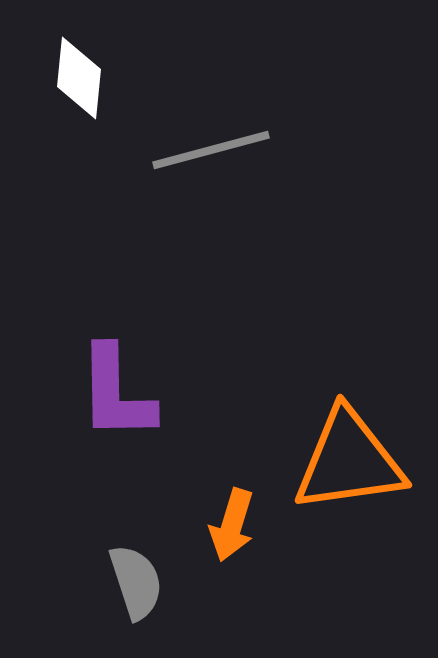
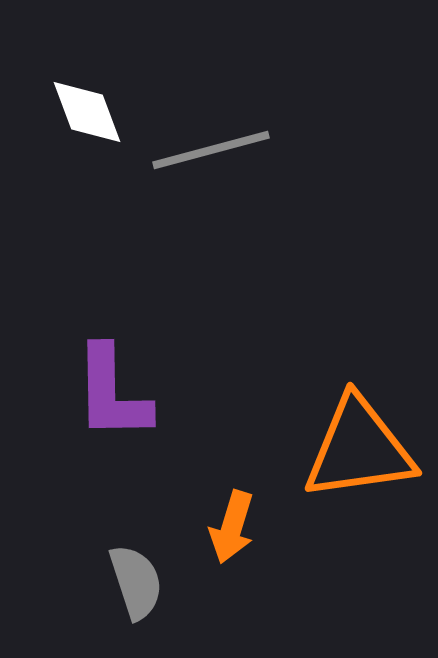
white diamond: moved 8 px right, 34 px down; rotated 26 degrees counterclockwise
purple L-shape: moved 4 px left
orange triangle: moved 10 px right, 12 px up
orange arrow: moved 2 px down
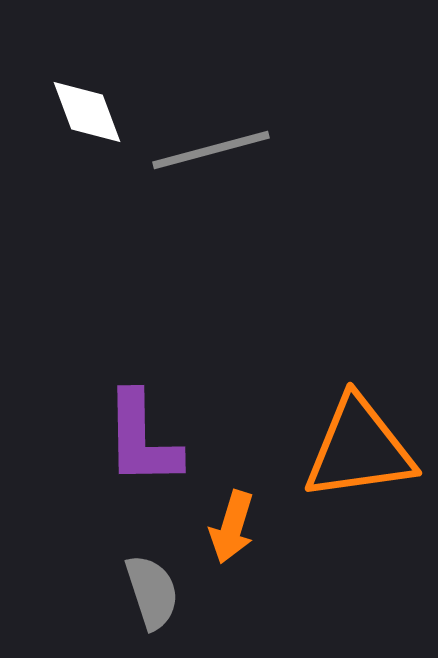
purple L-shape: moved 30 px right, 46 px down
gray semicircle: moved 16 px right, 10 px down
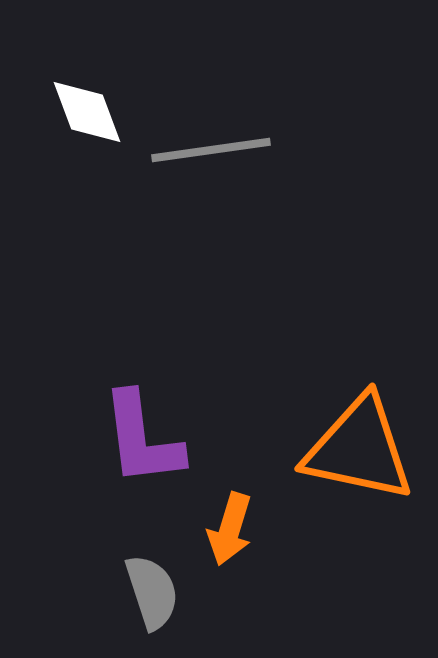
gray line: rotated 7 degrees clockwise
purple L-shape: rotated 6 degrees counterclockwise
orange triangle: rotated 20 degrees clockwise
orange arrow: moved 2 px left, 2 px down
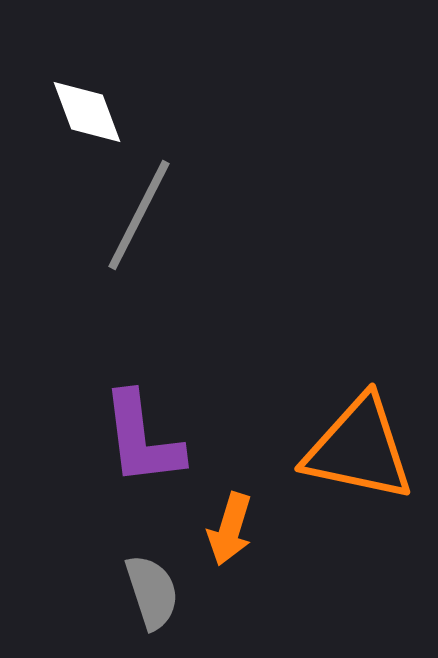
gray line: moved 72 px left, 65 px down; rotated 55 degrees counterclockwise
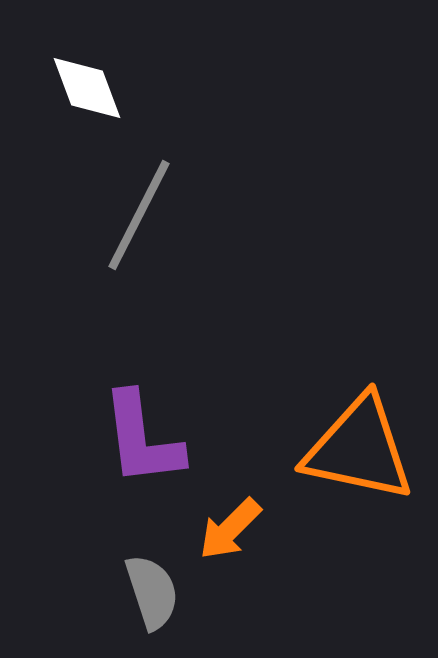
white diamond: moved 24 px up
orange arrow: rotated 28 degrees clockwise
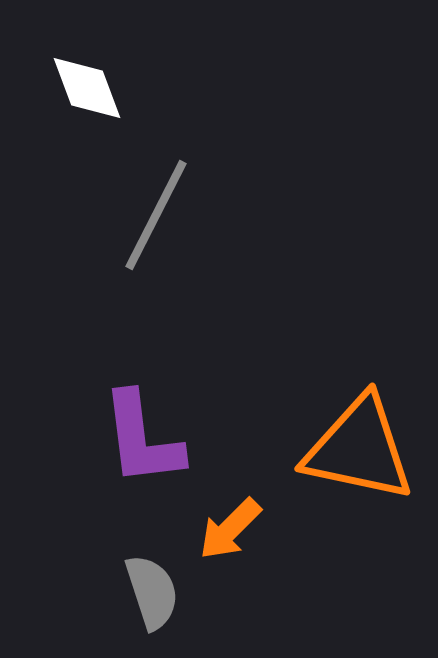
gray line: moved 17 px right
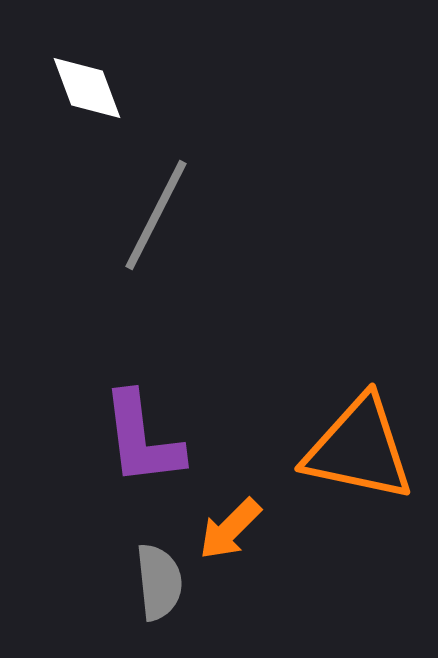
gray semicircle: moved 7 px right, 10 px up; rotated 12 degrees clockwise
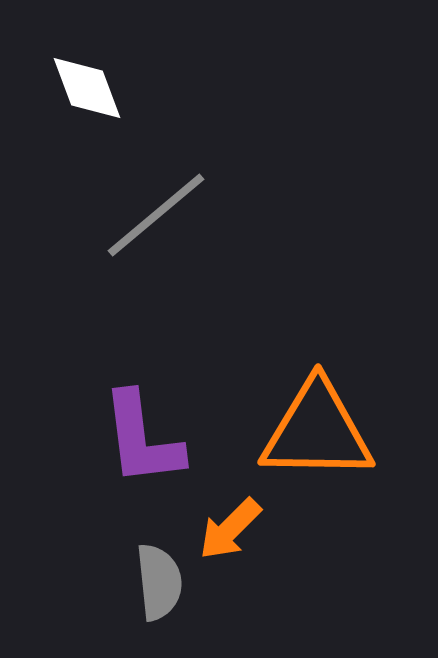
gray line: rotated 23 degrees clockwise
orange triangle: moved 42 px left, 18 px up; rotated 11 degrees counterclockwise
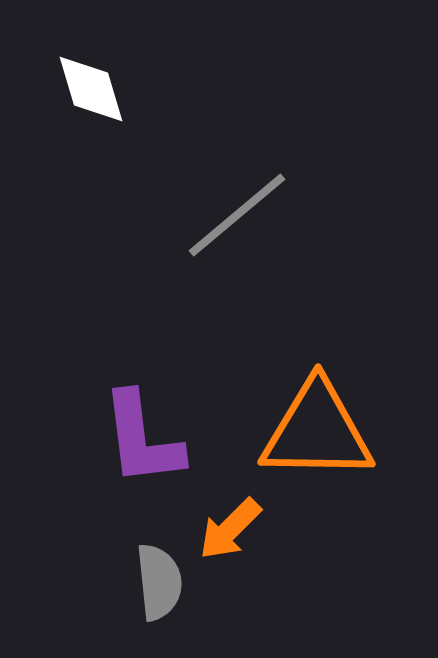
white diamond: moved 4 px right, 1 px down; rotated 4 degrees clockwise
gray line: moved 81 px right
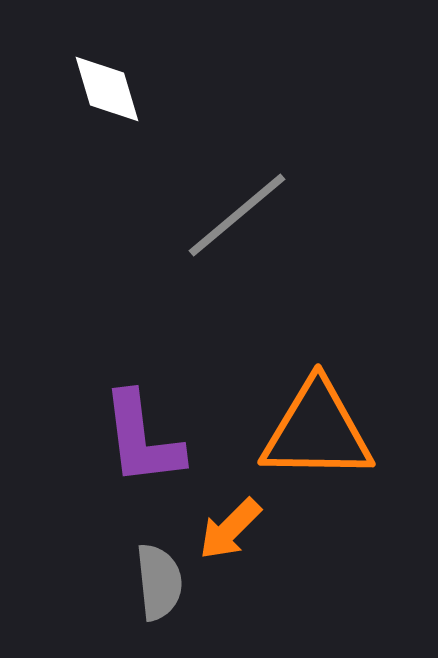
white diamond: moved 16 px right
